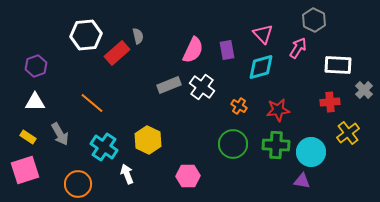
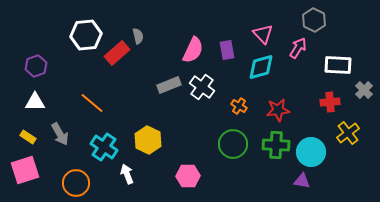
orange circle: moved 2 px left, 1 px up
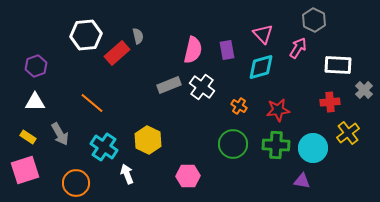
pink semicircle: rotated 12 degrees counterclockwise
cyan circle: moved 2 px right, 4 px up
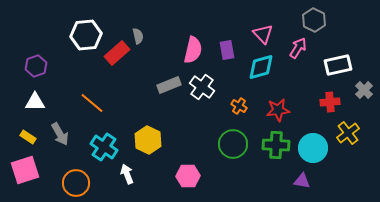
white rectangle: rotated 16 degrees counterclockwise
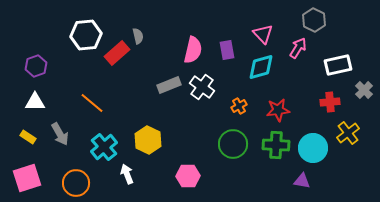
orange cross: rotated 28 degrees clockwise
cyan cross: rotated 16 degrees clockwise
pink square: moved 2 px right, 8 px down
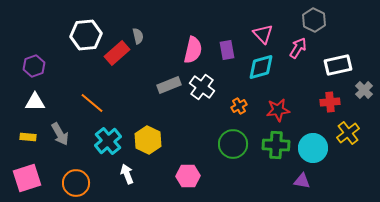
purple hexagon: moved 2 px left
yellow rectangle: rotated 28 degrees counterclockwise
cyan cross: moved 4 px right, 6 px up
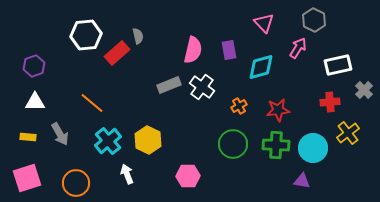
pink triangle: moved 1 px right, 11 px up
purple rectangle: moved 2 px right
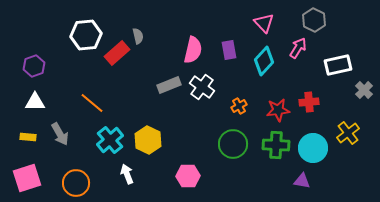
cyan diamond: moved 3 px right, 6 px up; rotated 32 degrees counterclockwise
red cross: moved 21 px left
cyan cross: moved 2 px right, 1 px up
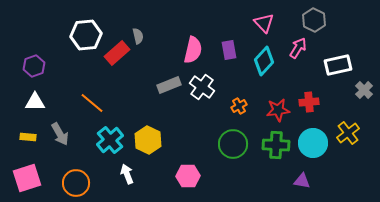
cyan circle: moved 5 px up
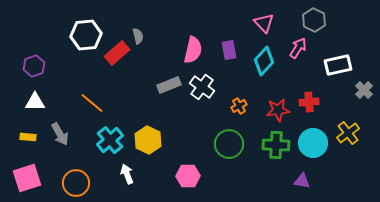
green circle: moved 4 px left
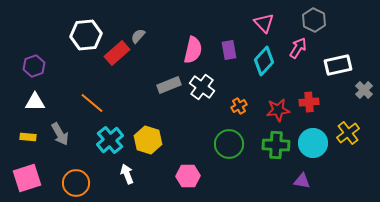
gray semicircle: rotated 126 degrees counterclockwise
yellow hexagon: rotated 8 degrees counterclockwise
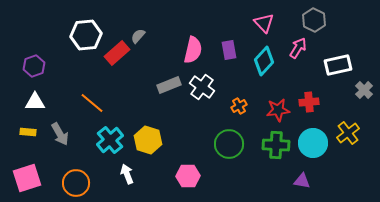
yellow rectangle: moved 5 px up
